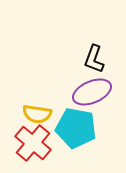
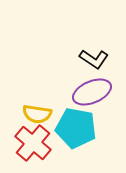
black L-shape: rotated 76 degrees counterclockwise
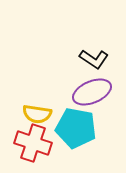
red cross: rotated 21 degrees counterclockwise
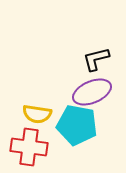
black L-shape: moved 2 px right; rotated 132 degrees clockwise
cyan pentagon: moved 1 px right, 3 px up
red cross: moved 4 px left, 4 px down; rotated 12 degrees counterclockwise
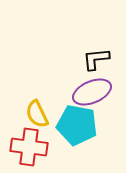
black L-shape: rotated 8 degrees clockwise
yellow semicircle: rotated 56 degrees clockwise
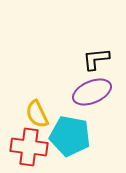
cyan pentagon: moved 7 px left, 11 px down
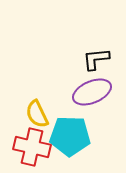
cyan pentagon: rotated 9 degrees counterclockwise
red cross: moved 3 px right; rotated 6 degrees clockwise
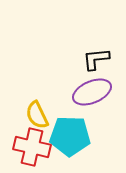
yellow semicircle: moved 1 px down
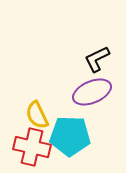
black L-shape: moved 1 px right; rotated 20 degrees counterclockwise
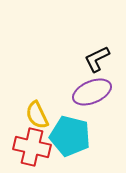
cyan pentagon: rotated 12 degrees clockwise
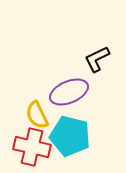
purple ellipse: moved 23 px left
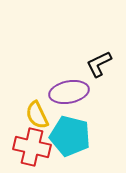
black L-shape: moved 2 px right, 5 px down
purple ellipse: rotated 12 degrees clockwise
